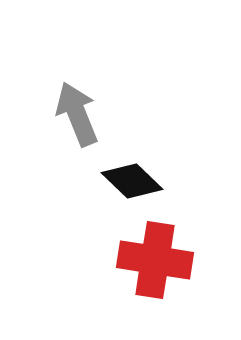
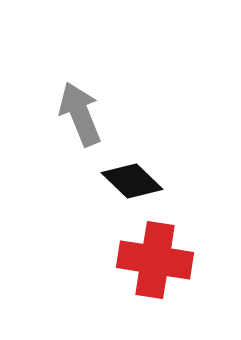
gray arrow: moved 3 px right
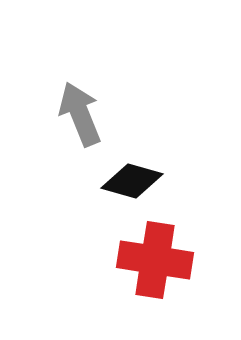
black diamond: rotated 28 degrees counterclockwise
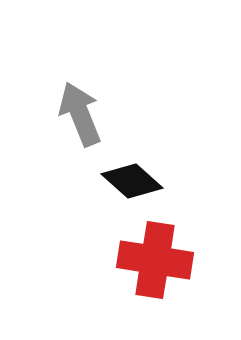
black diamond: rotated 26 degrees clockwise
